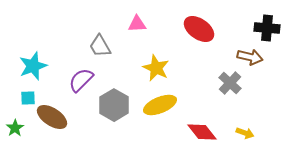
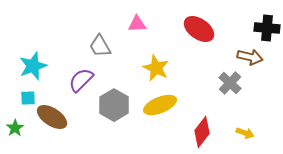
red diamond: rotated 76 degrees clockwise
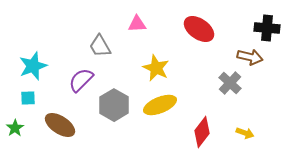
brown ellipse: moved 8 px right, 8 px down
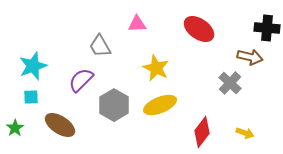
cyan square: moved 3 px right, 1 px up
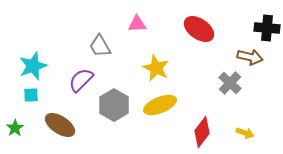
cyan square: moved 2 px up
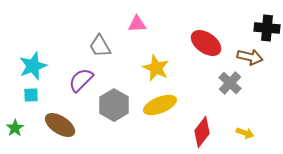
red ellipse: moved 7 px right, 14 px down
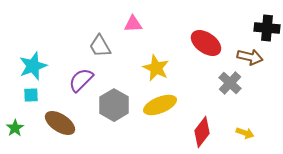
pink triangle: moved 4 px left
brown ellipse: moved 2 px up
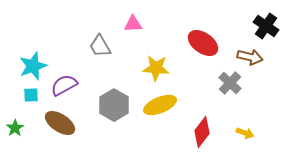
black cross: moved 1 px left, 2 px up; rotated 30 degrees clockwise
red ellipse: moved 3 px left
yellow star: rotated 20 degrees counterclockwise
purple semicircle: moved 17 px left, 5 px down; rotated 16 degrees clockwise
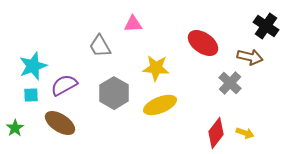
gray hexagon: moved 12 px up
red diamond: moved 14 px right, 1 px down
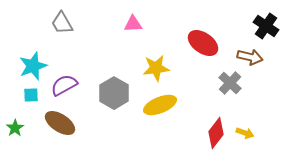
gray trapezoid: moved 38 px left, 23 px up
yellow star: rotated 12 degrees counterclockwise
